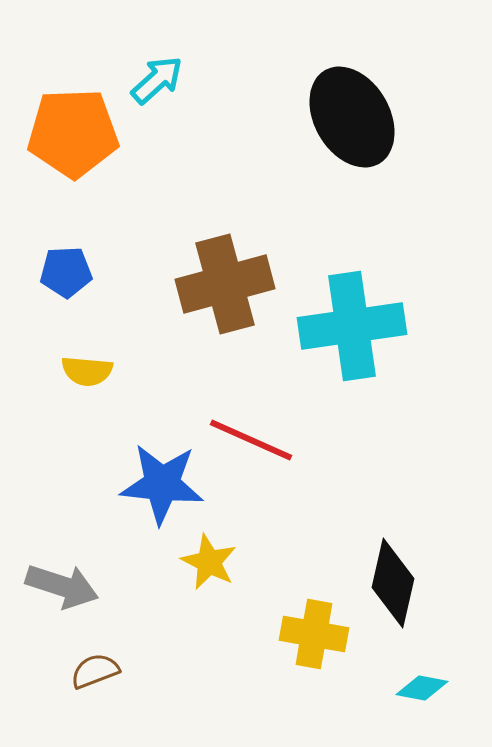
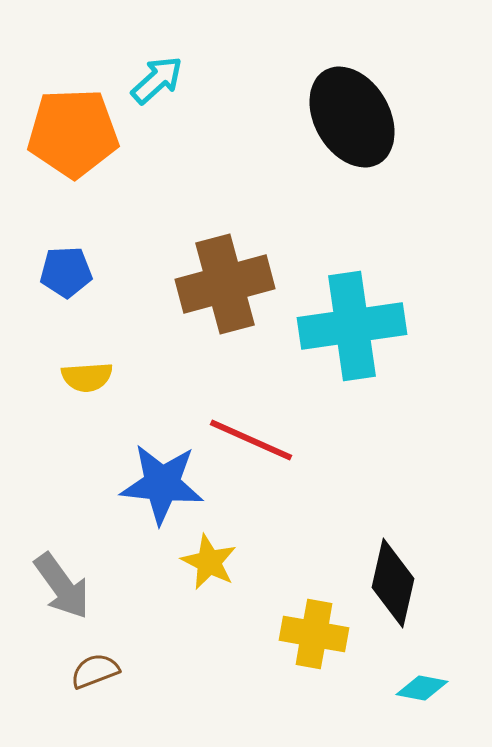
yellow semicircle: moved 6 px down; rotated 9 degrees counterclockwise
gray arrow: rotated 36 degrees clockwise
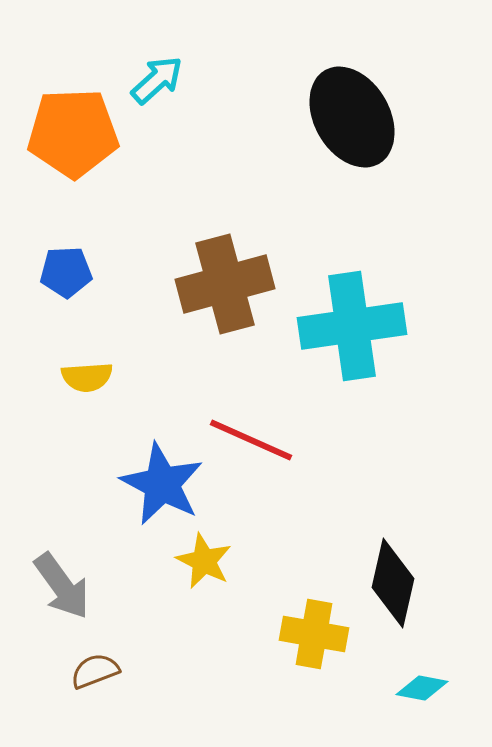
blue star: rotated 22 degrees clockwise
yellow star: moved 5 px left, 1 px up
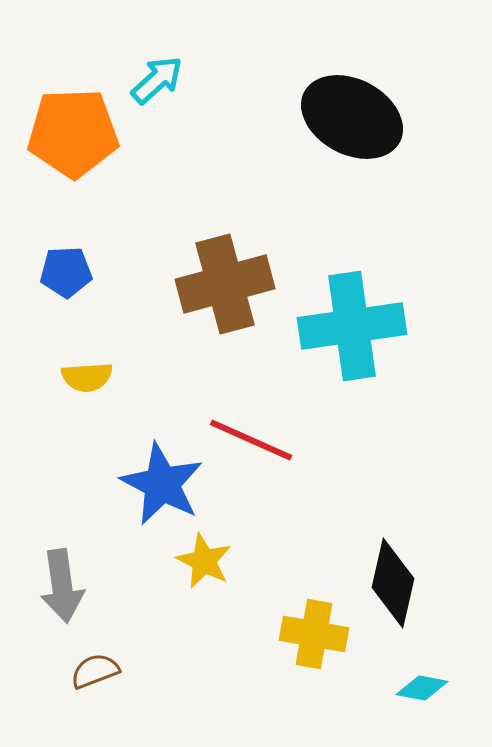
black ellipse: rotated 32 degrees counterclockwise
gray arrow: rotated 28 degrees clockwise
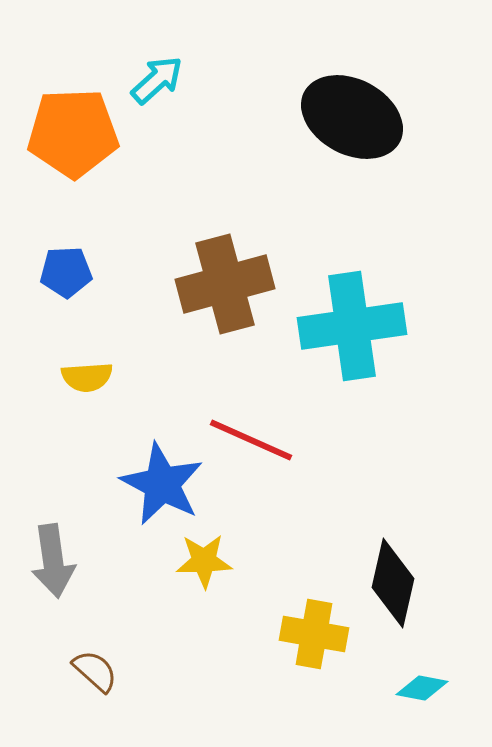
yellow star: rotated 28 degrees counterclockwise
gray arrow: moved 9 px left, 25 px up
brown semicircle: rotated 63 degrees clockwise
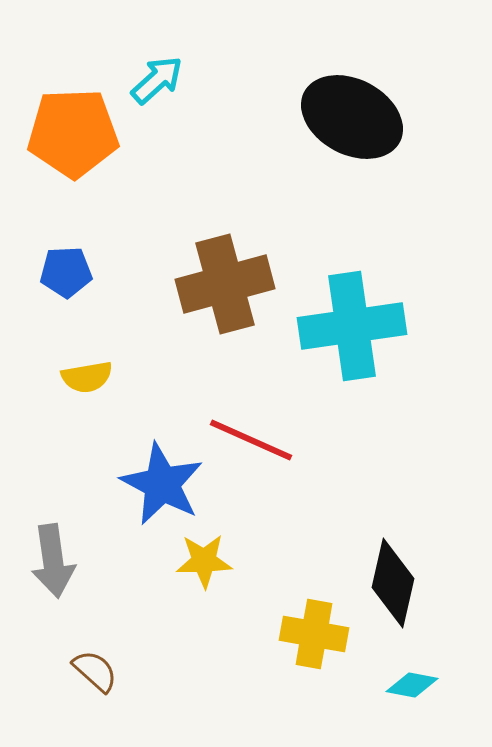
yellow semicircle: rotated 6 degrees counterclockwise
cyan diamond: moved 10 px left, 3 px up
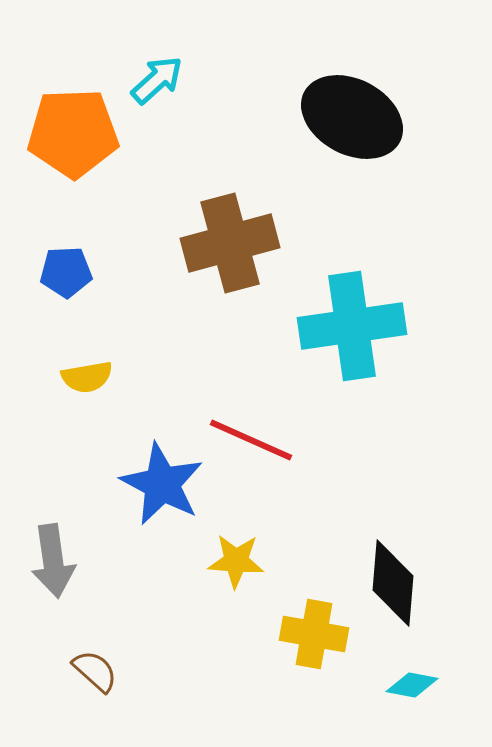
brown cross: moved 5 px right, 41 px up
yellow star: moved 32 px right; rotated 6 degrees clockwise
black diamond: rotated 8 degrees counterclockwise
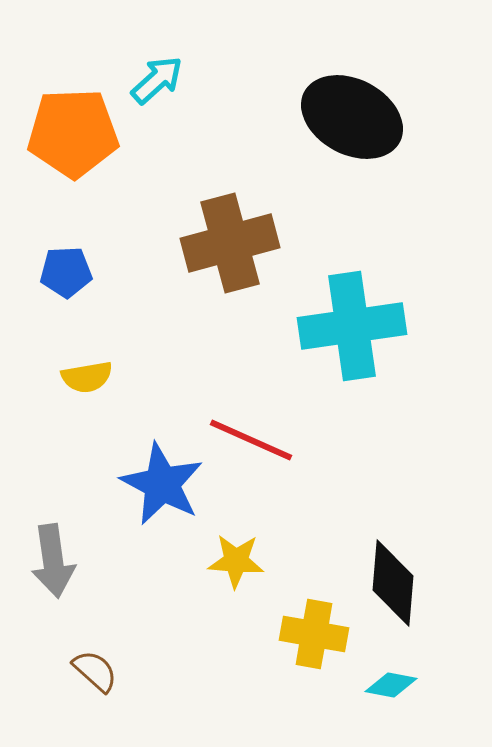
cyan diamond: moved 21 px left
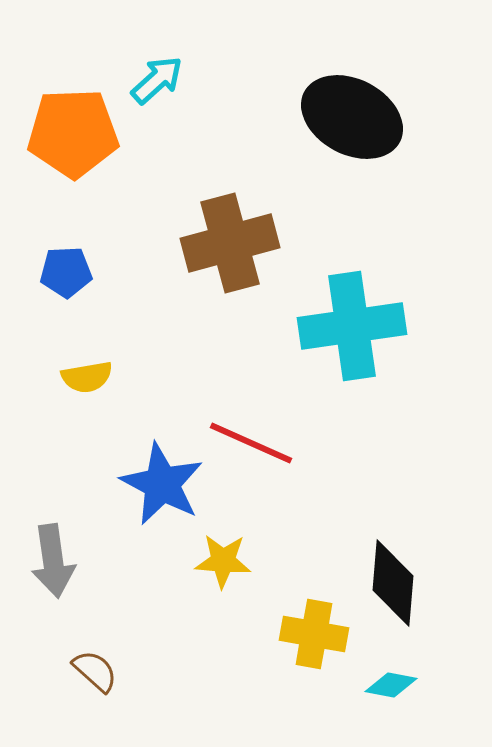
red line: moved 3 px down
yellow star: moved 13 px left
